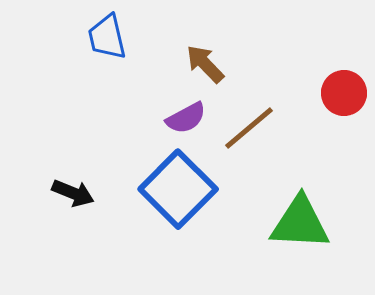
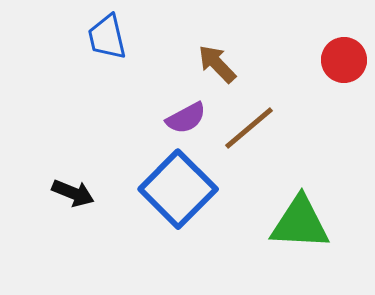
brown arrow: moved 12 px right
red circle: moved 33 px up
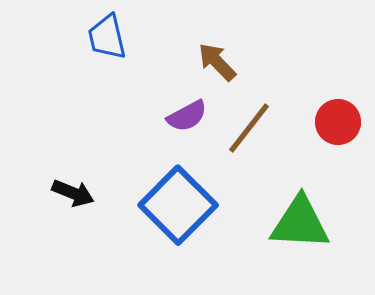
red circle: moved 6 px left, 62 px down
brown arrow: moved 2 px up
purple semicircle: moved 1 px right, 2 px up
brown line: rotated 12 degrees counterclockwise
blue square: moved 16 px down
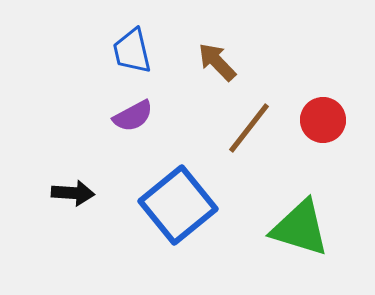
blue trapezoid: moved 25 px right, 14 px down
purple semicircle: moved 54 px left
red circle: moved 15 px left, 2 px up
black arrow: rotated 18 degrees counterclockwise
blue square: rotated 6 degrees clockwise
green triangle: moved 5 px down; rotated 14 degrees clockwise
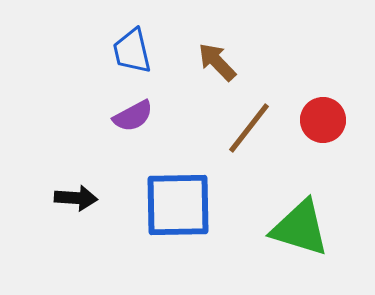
black arrow: moved 3 px right, 5 px down
blue square: rotated 38 degrees clockwise
